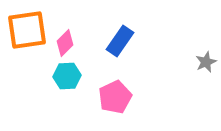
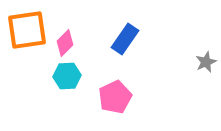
blue rectangle: moved 5 px right, 2 px up
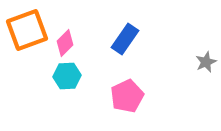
orange square: rotated 12 degrees counterclockwise
pink pentagon: moved 12 px right, 1 px up
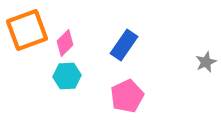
blue rectangle: moved 1 px left, 6 px down
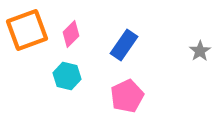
pink diamond: moved 6 px right, 9 px up
gray star: moved 6 px left, 11 px up; rotated 10 degrees counterclockwise
cyan hexagon: rotated 16 degrees clockwise
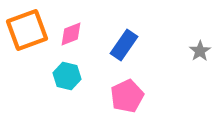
pink diamond: rotated 24 degrees clockwise
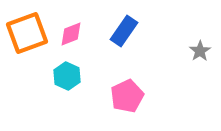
orange square: moved 3 px down
blue rectangle: moved 14 px up
cyan hexagon: rotated 12 degrees clockwise
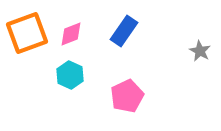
gray star: rotated 10 degrees counterclockwise
cyan hexagon: moved 3 px right, 1 px up
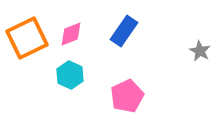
orange square: moved 5 px down; rotated 6 degrees counterclockwise
